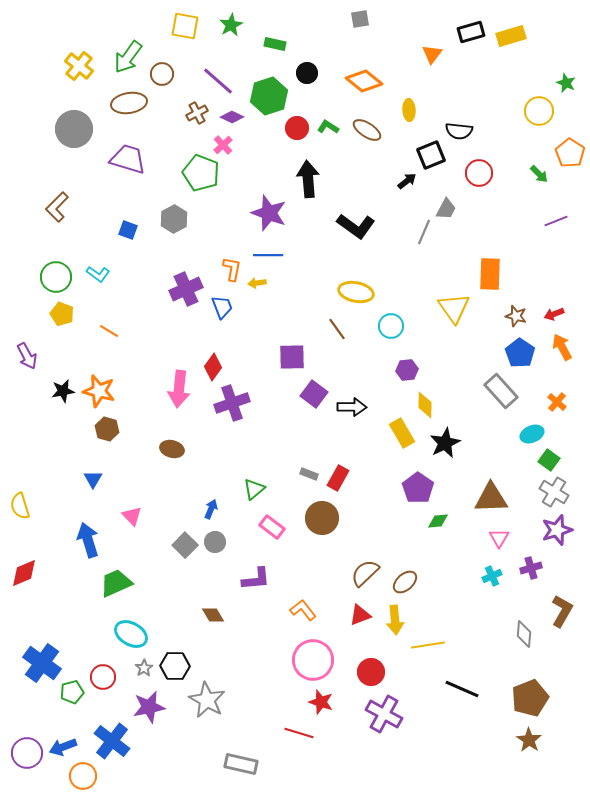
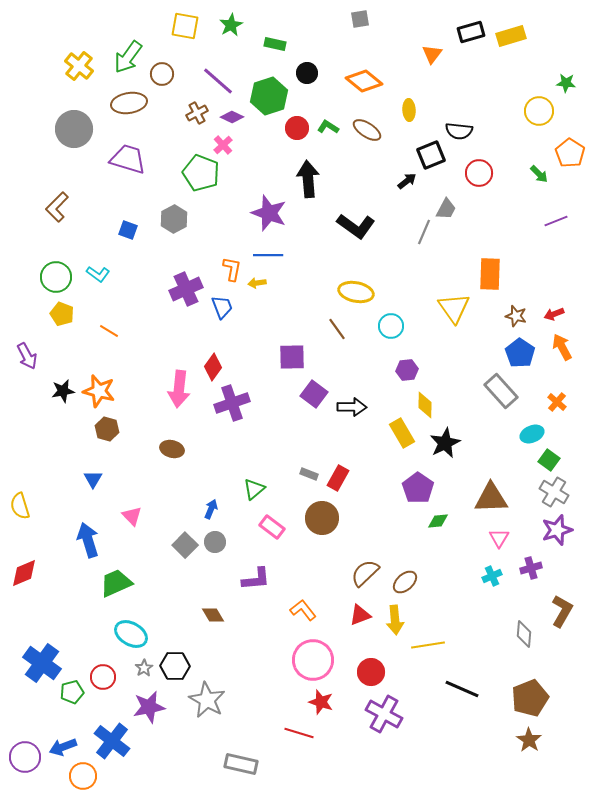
green star at (566, 83): rotated 18 degrees counterclockwise
purple circle at (27, 753): moved 2 px left, 4 px down
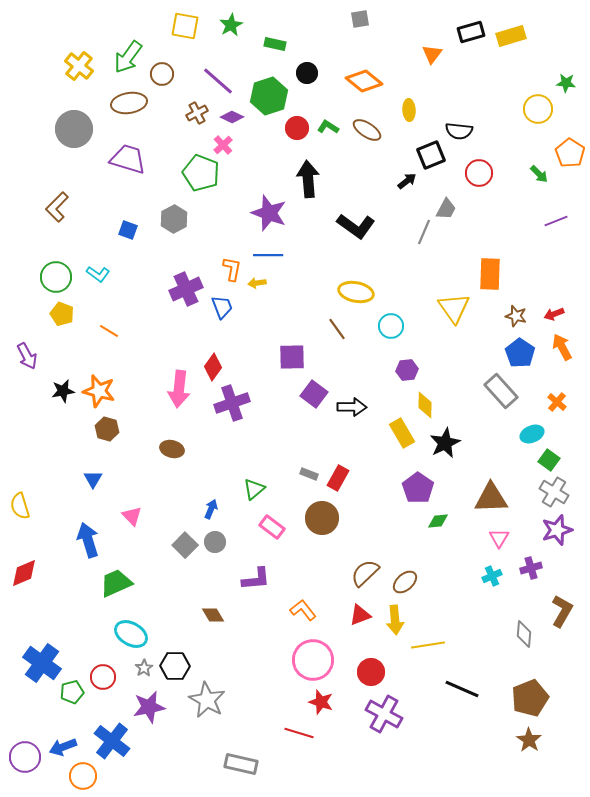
yellow circle at (539, 111): moved 1 px left, 2 px up
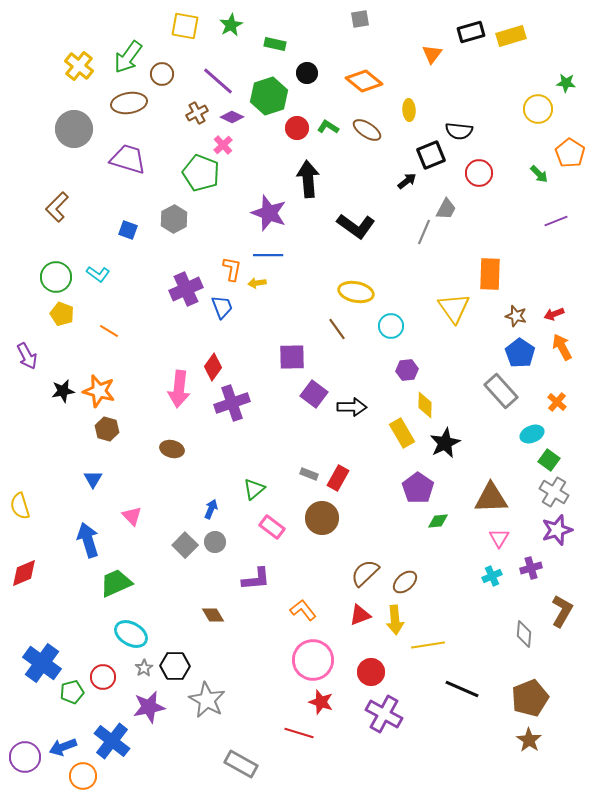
gray rectangle at (241, 764): rotated 16 degrees clockwise
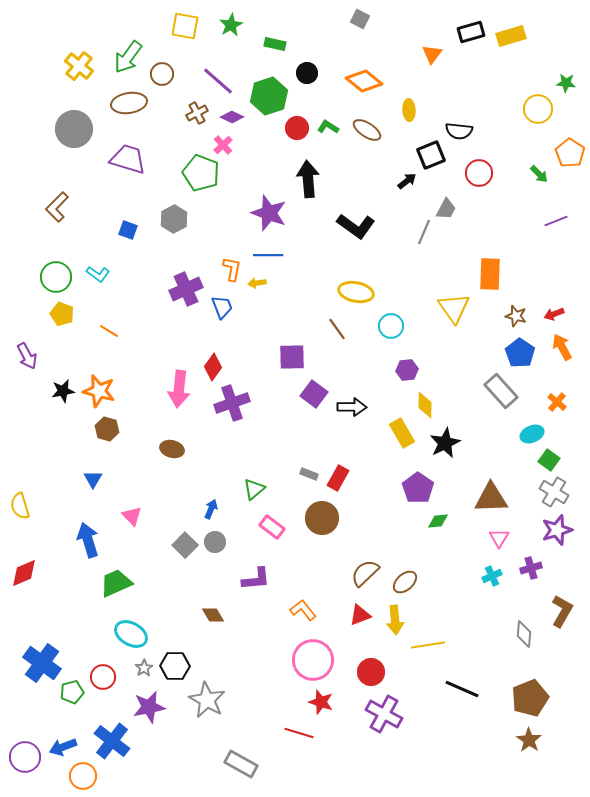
gray square at (360, 19): rotated 36 degrees clockwise
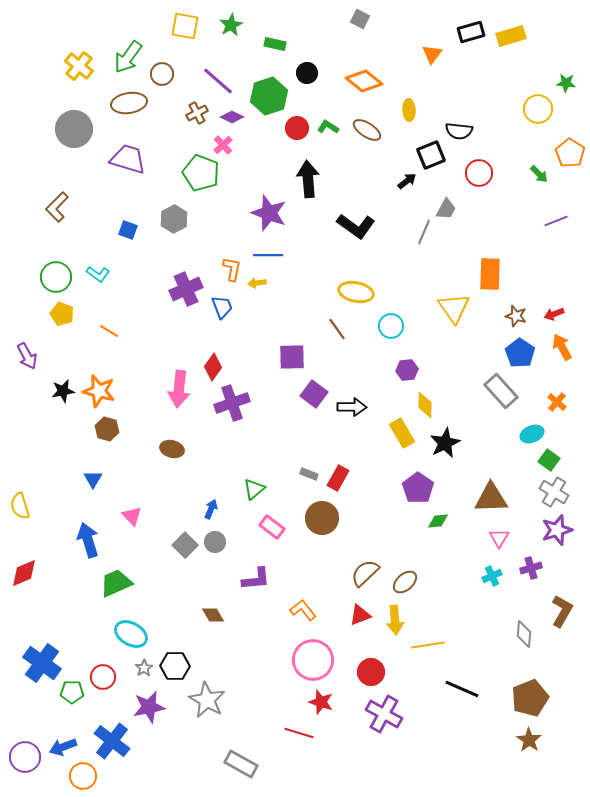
green pentagon at (72, 692): rotated 15 degrees clockwise
